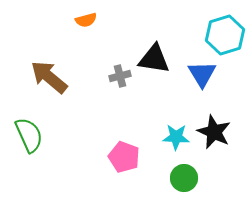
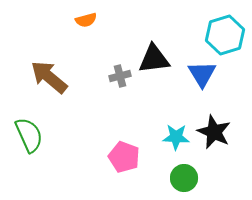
black triangle: rotated 16 degrees counterclockwise
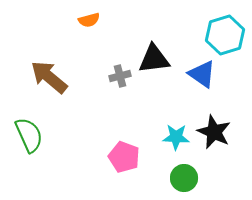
orange semicircle: moved 3 px right
blue triangle: rotated 24 degrees counterclockwise
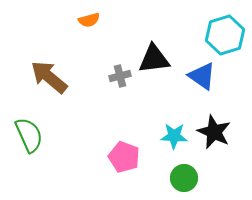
blue triangle: moved 2 px down
cyan star: moved 2 px left, 1 px up
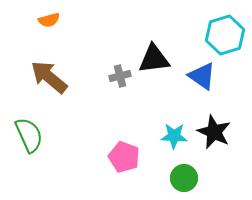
orange semicircle: moved 40 px left
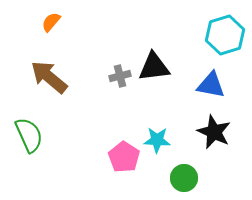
orange semicircle: moved 2 px right, 2 px down; rotated 145 degrees clockwise
black triangle: moved 8 px down
blue triangle: moved 9 px right, 9 px down; rotated 24 degrees counterclockwise
cyan star: moved 17 px left, 4 px down
pink pentagon: rotated 12 degrees clockwise
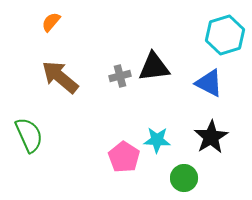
brown arrow: moved 11 px right
blue triangle: moved 2 px left, 2 px up; rotated 16 degrees clockwise
black star: moved 3 px left, 5 px down; rotated 16 degrees clockwise
